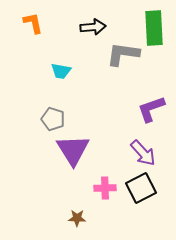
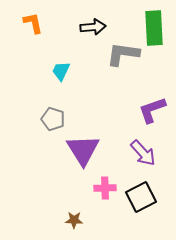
cyan trapezoid: rotated 105 degrees clockwise
purple L-shape: moved 1 px right, 1 px down
purple triangle: moved 10 px right
black square: moved 9 px down
brown star: moved 3 px left, 2 px down
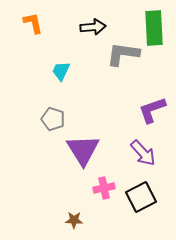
pink cross: moved 1 px left; rotated 10 degrees counterclockwise
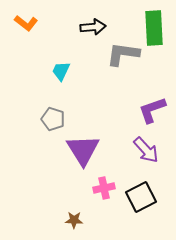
orange L-shape: moved 7 px left; rotated 140 degrees clockwise
purple arrow: moved 3 px right, 3 px up
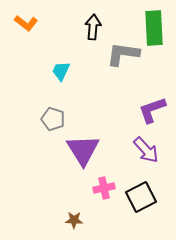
black arrow: rotated 80 degrees counterclockwise
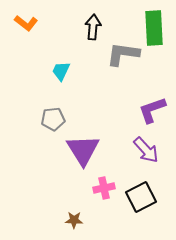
gray pentagon: rotated 25 degrees counterclockwise
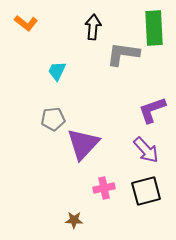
cyan trapezoid: moved 4 px left
purple triangle: moved 6 px up; rotated 15 degrees clockwise
black square: moved 5 px right, 6 px up; rotated 12 degrees clockwise
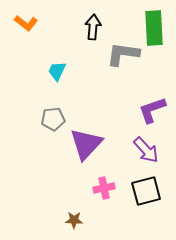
purple triangle: moved 3 px right
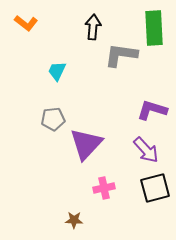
gray L-shape: moved 2 px left, 1 px down
purple L-shape: rotated 36 degrees clockwise
black square: moved 9 px right, 3 px up
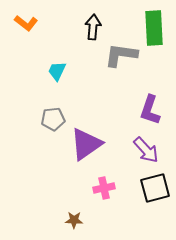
purple L-shape: moved 2 px left; rotated 88 degrees counterclockwise
purple triangle: rotated 12 degrees clockwise
